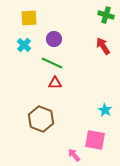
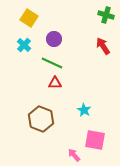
yellow square: rotated 36 degrees clockwise
cyan star: moved 21 px left
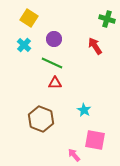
green cross: moved 1 px right, 4 px down
red arrow: moved 8 px left
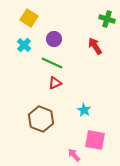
red triangle: rotated 24 degrees counterclockwise
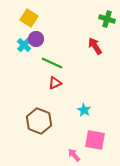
purple circle: moved 18 px left
brown hexagon: moved 2 px left, 2 px down
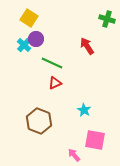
red arrow: moved 8 px left
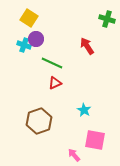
cyan cross: rotated 24 degrees counterclockwise
brown hexagon: rotated 20 degrees clockwise
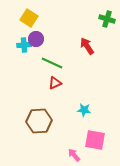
cyan cross: rotated 24 degrees counterclockwise
cyan star: rotated 24 degrees counterclockwise
brown hexagon: rotated 15 degrees clockwise
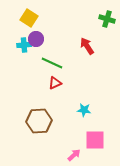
pink square: rotated 10 degrees counterclockwise
pink arrow: rotated 88 degrees clockwise
